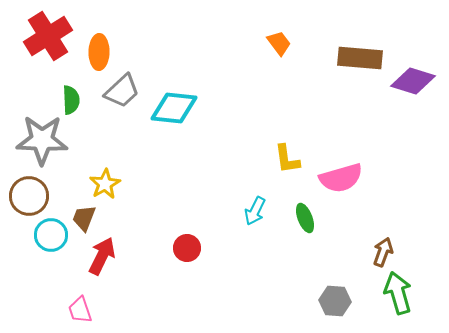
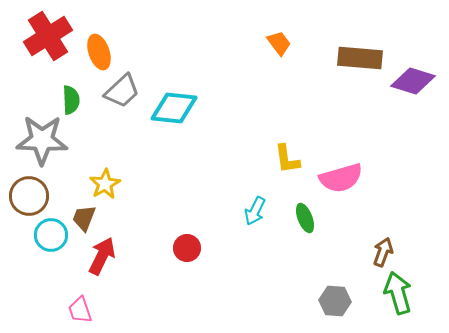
orange ellipse: rotated 20 degrees counterclockwise
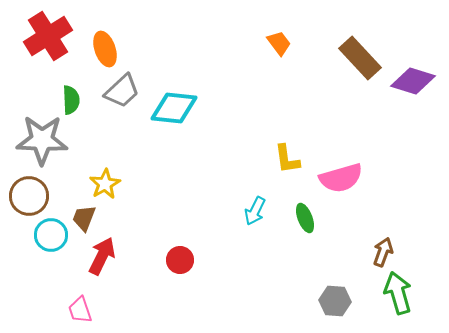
orange ellipse: moved 6 px right, 3 px up
brown rectangle: rotated 42 degrees clockwise
red circle: moved 7 px left, 12 px down
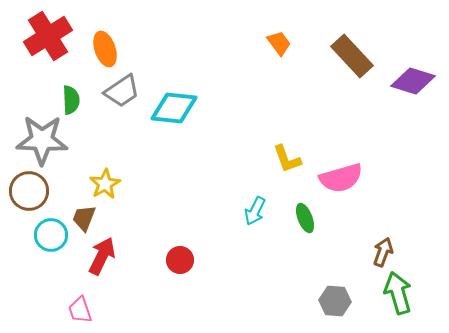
brown rectangle: moved 8 px left, 2 px up
gray trapezoid: rotated 9 degrees clockwise
yellow L-shape: rotated 12 degrees counterclockwise
brown circle: moved 5 px up
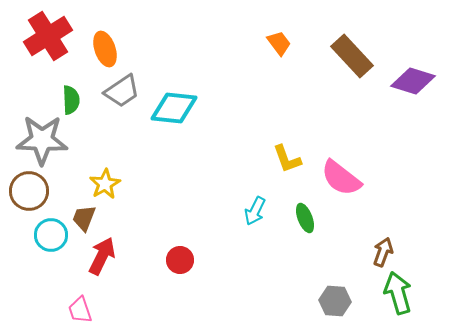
pink semicircle: rotated 54 degrees clockwise
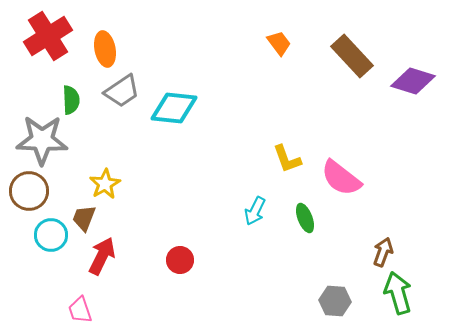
orange ellipse: rotated 8 degrees clockwise
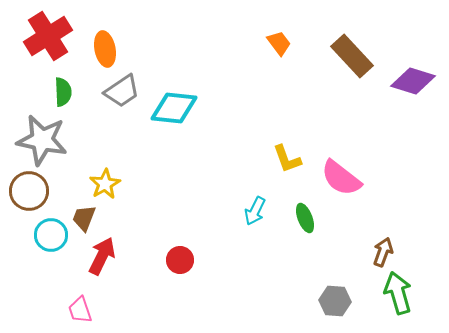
green semicircle: moved 8 px left, 8 px up
gray star: rotated 9 degrees clockwise
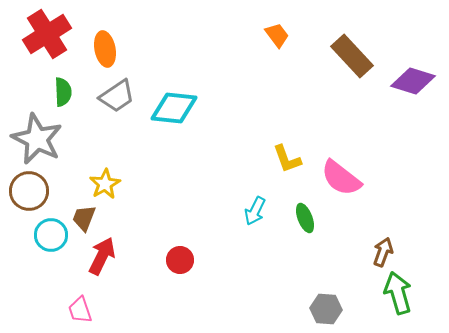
red cross: moved 1 px left, 2 px up
orange trapezoid: moved 2 px left, 8 px up
gray trapezoid: moved 5 px left, 5 px down
gray star: moved 5 px left, 1 px up; rotated 15 degrees clockwise
gray hexagon: moved 9 px left, 8 px down
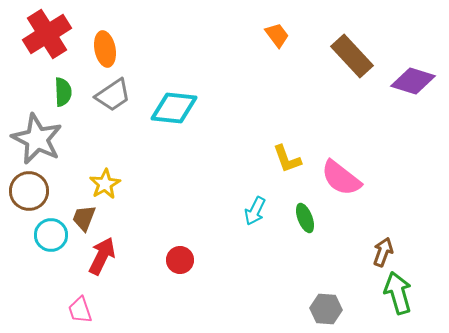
gray trapezoid: moved 4 px left, 1 px up
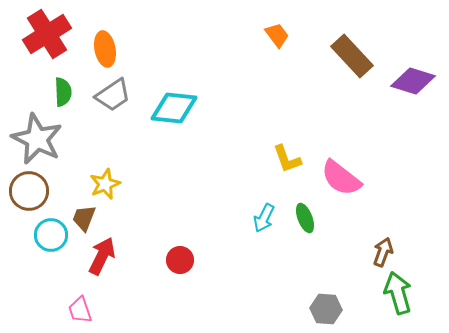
yellow star: rotated 8 degrees clockwise
cyan arrow: moved 9 px right, 7 px down
